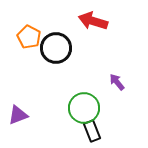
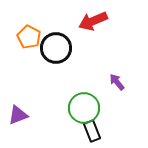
red arrow: rotated 40 degrees counterclockwise
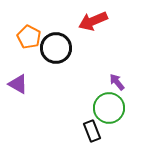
green circle: moved 25 px right
purple triangle: moved 31 px up; rotated 50 degrees clockwise
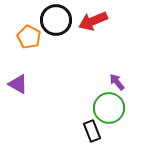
black circle: moved 28 px up
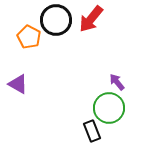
red arrow: moved 2 px left, 2 px up; rotated 28 degrees counterclockwise
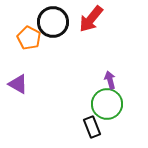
black circle: moved 3 px left, 2 px down
orange pentagon: moved 1 px down
purple arrow: moved 7 px left, 2 px up; rotated 24 degrees clockwise
green circle: moved 2 px left, 4 px up
black rectangle: moved 4 px up
